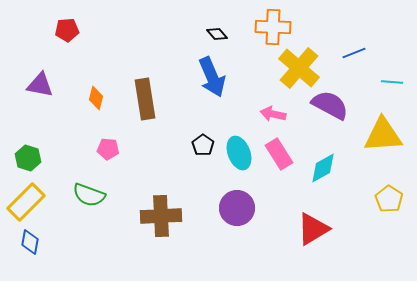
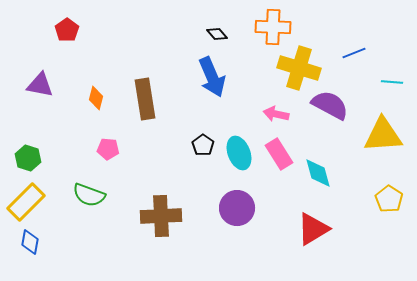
red pentagon: rotated 30 degrees counterclockwise
yellow cross: rotated 24 degrees counterclockwise
pink arrow: moved 3 px right
cyan diamond: moved 5 px left, 5 px down; rotated 76 degrees counterclockwise
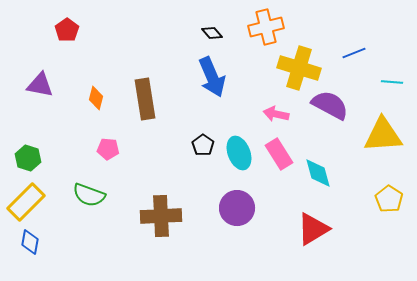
orange cross: moved 7 px left; rotated 16 degrees counterclockwise
black diamond: moved 5 px left, 1 px up
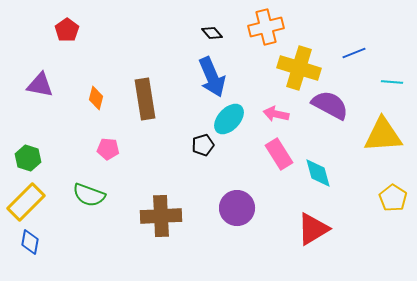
black pentagon: rotated 20 degrees clockwise
cyan ellipse: moved 10 px left, 34 px up; rotated 64 degrees clockwise
yellow pentagon: moved 4 px right, 1 px up
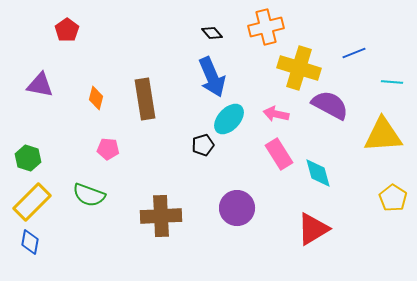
yellow rectangle: moved 6 px right
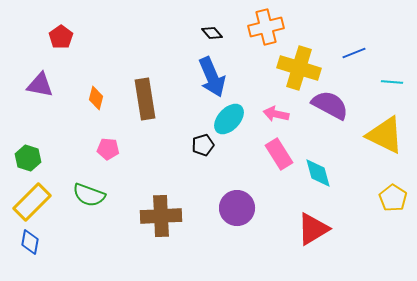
red pentagon: moved 6 px left, 7 px down
yellow triangle: moved 2 px right; rotated 30 degrees clockwise
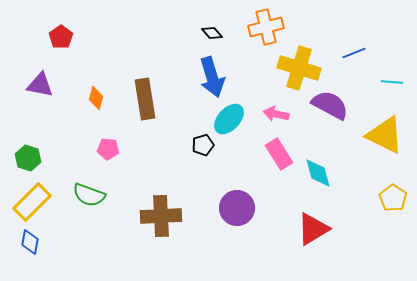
blue arrow: rotated 6 degrees clockwise
